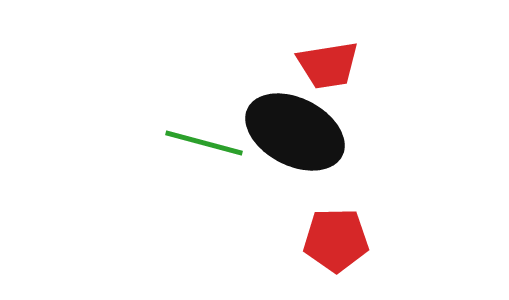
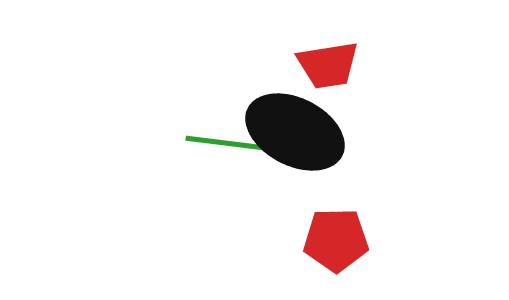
green line: moved 21 px right; rotated 8 degrees counterclockwise
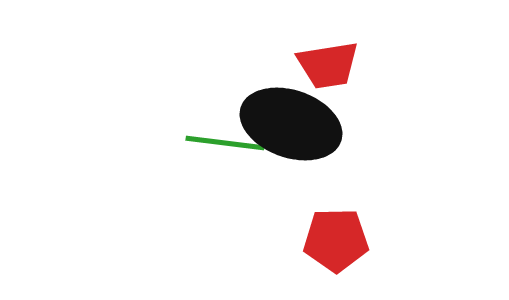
black ellipse: moved 4 px left, 8 px up; rotated 8 degrees counterclockwise
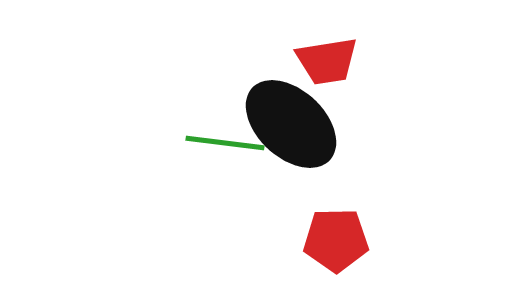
red trapezoid: moved 1 px left, 4 px up
black ellipse: rotated 24 degrees clockwise
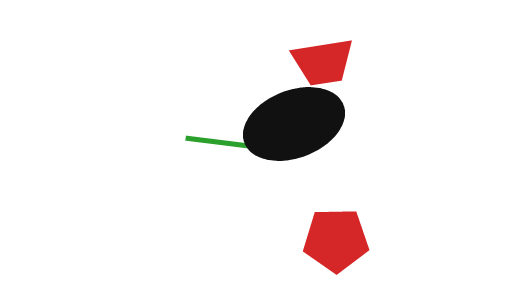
red trapezoid: moved 4 px left, 1 px down
black ellipse: moved 3 px right; rotated 64 degrees counterclockwise
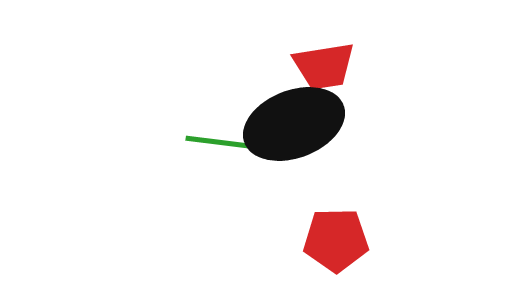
red trapezoid: moved 1 px right, 4 px down
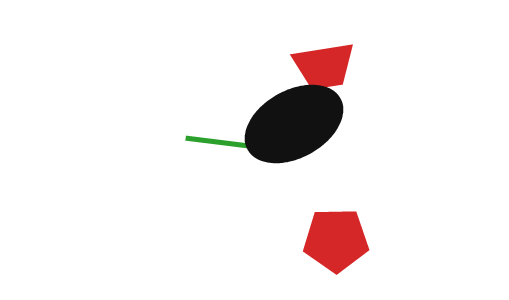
black ellipse: rotated 8 degrees counterclockwise
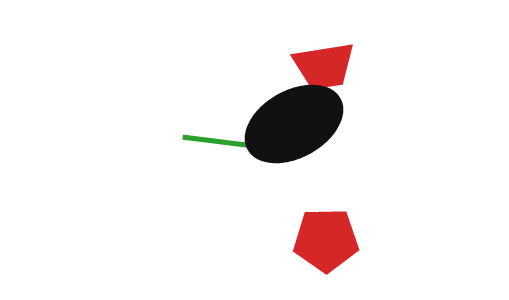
green line: moved 3 px left, 1 px up
red pentagon: moved 10 px left
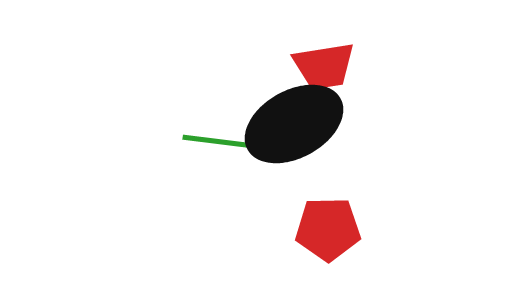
red pentagon: moved 2 px right, 11 px up
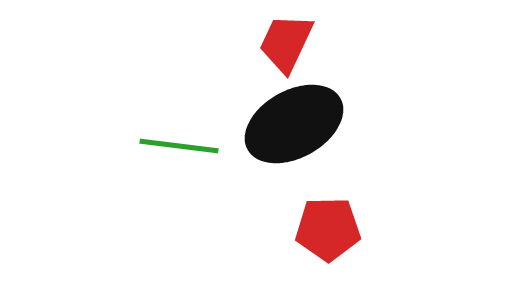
red trapezoid: moved 38 px left, 23 px up; rotated 124 degrees clockwise
green line: moved 43 px left, 4 px down
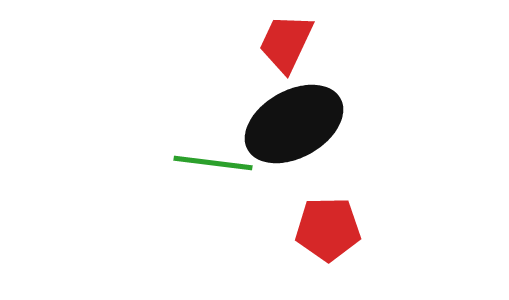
green line: moved 34 px right, 17 px down
